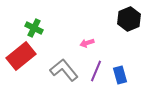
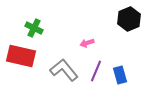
red rectangle: rotated 52 degrees clockwise
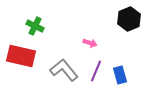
green cross: moved 1 px right, 2 px up
pink arrow: moved 3 px right; rotated 144 degrees counterclockwise
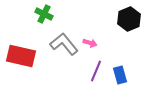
green cross: moved 9 px right, 12 px up
gray L-shape: moved 26 px up
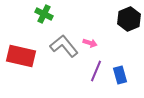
gray L-shape: moved 2 px down
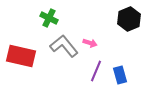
green cross: moved 5 px right, 4 px down
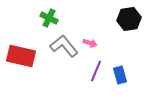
black hexagon: rotated 15 degrees clockwise
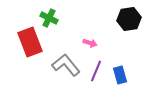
gray L-shape: moved 2 px right, 19 px down
red rectangle: moved 9 px right, 14 px up; rotated 56 degrees clockwise
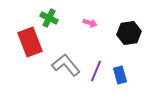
black hexagon: moved 14 px down
pink arrow: moved 20 px up
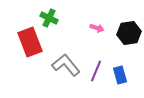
pink arrow: moved 7 px right, 5 px down
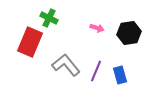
red rectangle: rotated 44 degrees clockwise
